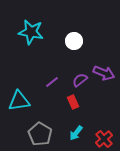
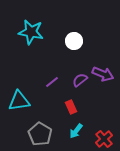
purple arrow: moved 1 px left, 1 px down
red rectangle: moved 2 px left, 5 px down
cyan arrow: moved 2 px up
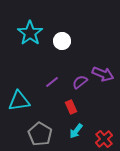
cyan star: moved 1 px left, 1 px down; rotated 25 degrees clockwise
white circle: moved 12 px left
purple semicircle: moved 2 px down
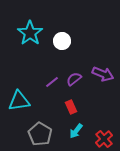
purple semicircle: moved 6 px left, 3 px up
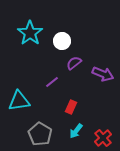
purple semicircle: moved 16 px up
red rectangle: rotated 48 degrees clockwise
red cross: moved 1 px left, 1 px up
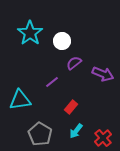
cyan triangle: moved 1 px right, 1 px up
red rectangle: rotated 16 degrees clockwise
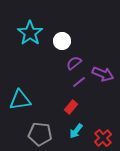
purple line: moved 27 px right
gray pentagon: rotated 25 degrees counterclockwise
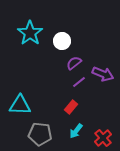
cyan triangle: moved 5 px down; rotated 10 degrees clockwise
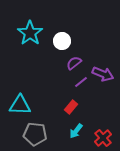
purple line: moved 2 px right
gray pentagon: moved 5 px left
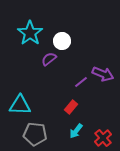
purple semicircle: moved 25 px left, 4 px up
